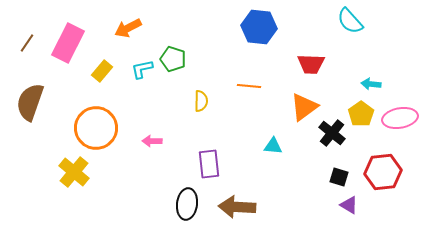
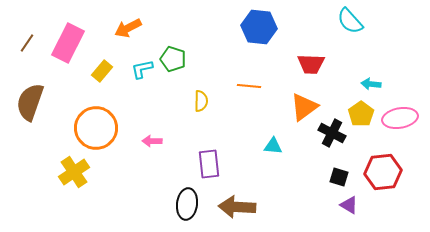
black cross: rotated 12 degrees counterclockwise
yellow cross: rotated 16 degrees clockwise
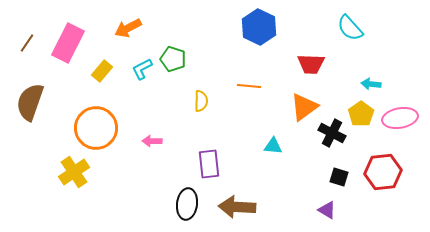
cyan semicircle: moved 7 px down
blue hexagon: rotated 20 degrees clockwise
cyan L-shape: rotated 15 degrees counterclockwise
purple triangle: moved 22 px left, 5 px down
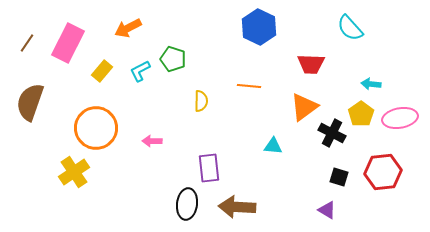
cyan L-shape: moved 2 px left, 2 px down
purple rectangle: moved 4 px down
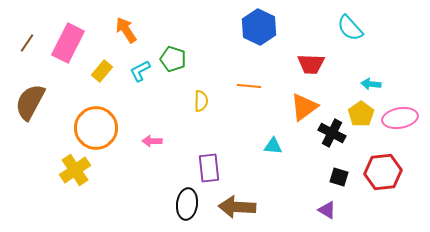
orange arrow: moved 2 px left, 2 px down; rotated 84 degrees clockwise
brown semicircle: rotated 9 degrees clockwise
yellow cross: moved 1 px right, 2 px up
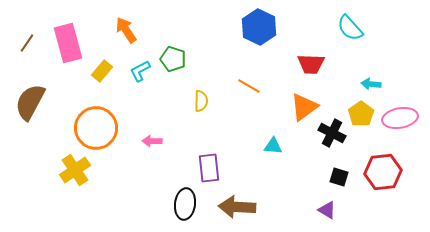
pink rectangle: rotated 42 degrees counterclockwise
orange line: rotated 25 degrees clockwise
black ellipse: moved 2 px left
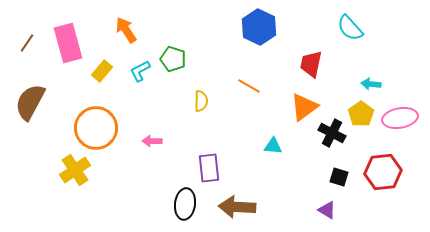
red trapezoid: rotated 100 degrees clockwise
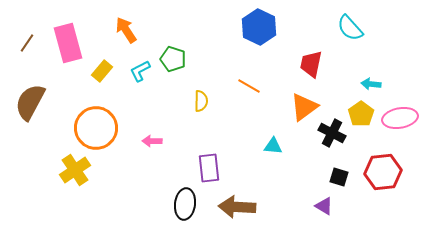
purple triangle: moved 3 px left, 4 px up
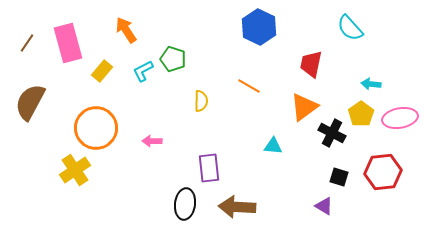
cyan L-shape: moved 3 px right
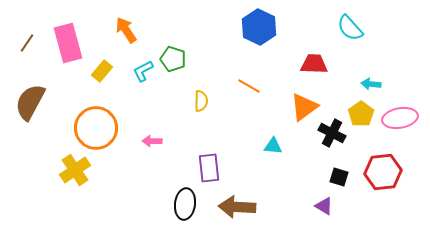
red trapezoid: moved 3 px right; rotated 80 degrees clockwise
